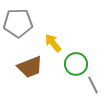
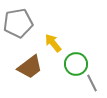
gray pentagon: rotated 8 degrees counterclockwise
brown trapezoid: rotated 16 degrees counterclockwise
gray line: moved 1 px left, 2 px up
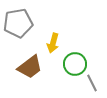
yellow arrow: rotated 126 degrees counterclockwise
green circle: moved 1 px left
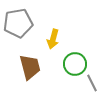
yellow arrow: moved 4 px up
brown trapezoid: rotated 68 degrees counterclockwise
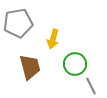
gray line: moved 1 px left, 3 px down
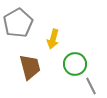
gray pentagon: rotated 20 degrees counterclockwise
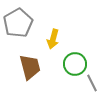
gray line: moved 1 px right, 3 px up
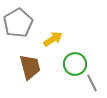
yellow arrow: rotated 138 degrees counterclockwise
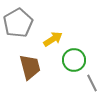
green circle: moved 1 px left, 4 px up
